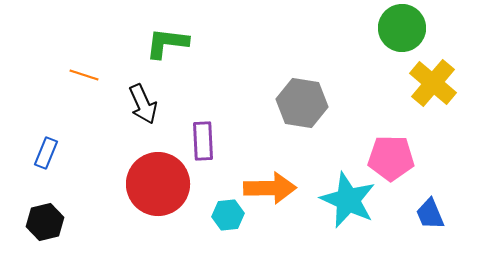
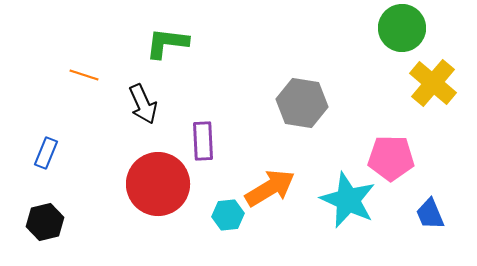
orange arrow: rotated 30 degrees counterclockwise
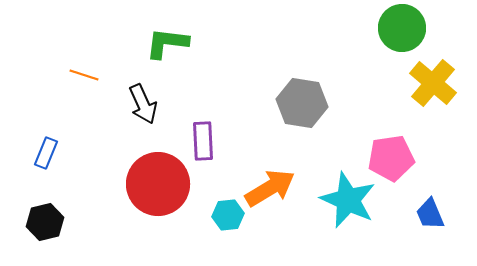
pink pentagon: rotated 9 degrees counterclockwise
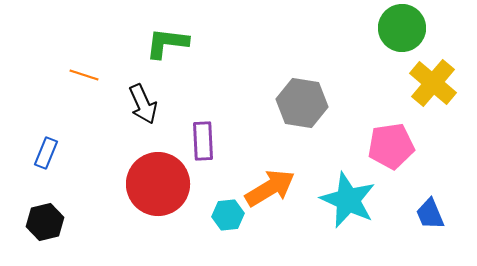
pink pentagon: moved 12 px up
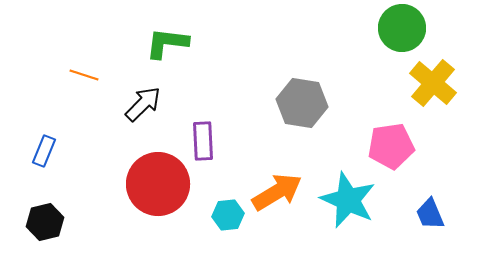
black arrow: rotated 111 degrees counterclockwise
blue rectangle: moved 2 px left, 2 px up
orange arrow: moved 7 px right, 4 px down
